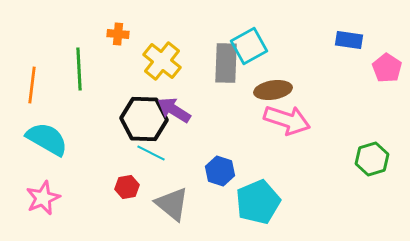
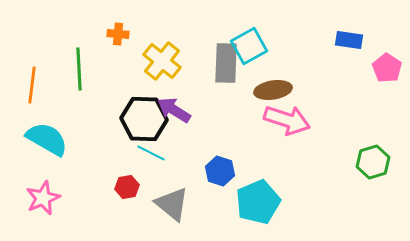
green hexagon: moved 1 px right, 3 px down
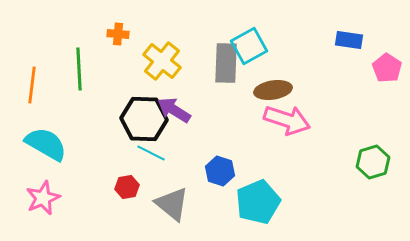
cyan semicircle: moved 1 px left, 5 px down
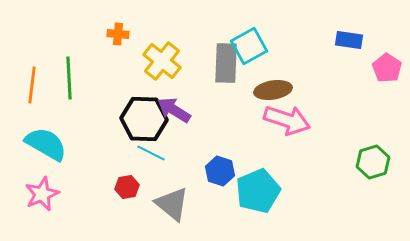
green line: moved 10 px left, 9 px down
pink star: moved 1 px left, 4 px up
cyan pentagon: moved 11 px up
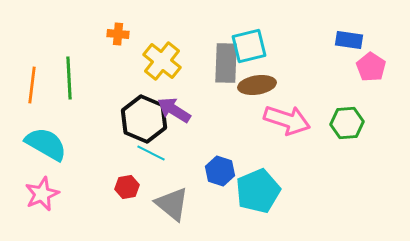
cyan square: rotated 15 degrees clockwise
pink pentagon: moved 16 px left, 1 px up
brown ellipse: moved 16 px left, 5 px up
black hexagon: rotated 21 degrees clockwise
green hexagon: moved 26 px left, 39 px up; rotated 12 degrees clockwise
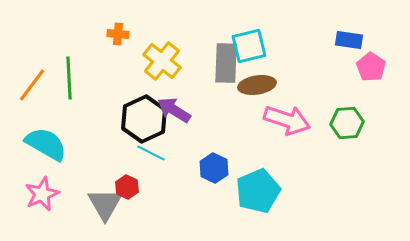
orange line: rotated 30 degrees clockwise
black hexagon: rotated 12 degrees clockwise
blue hexagon: moved 6 px left, 3 px up; rotated 8 degrees clockwise
red hexagon: rotated 25 degrees counterclockwise
gray triangle: moved 67 px left; rotated 21 degrees clockwise
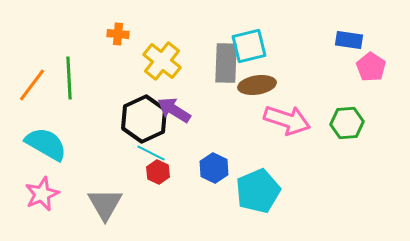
red hexagon: moved 31 px right, 15 px up
